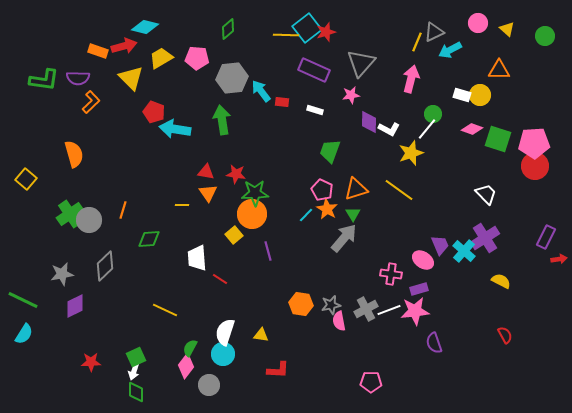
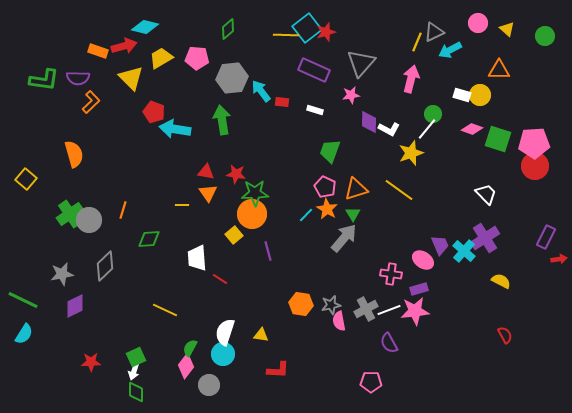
pink pentagon at (322, 190): moved 3 px right, 3 px up
purple semicircle at (434, 343): moved 45 px left; rotated 10 degrees counterclockwise
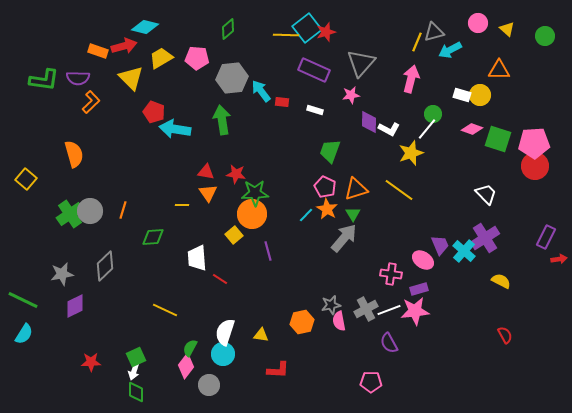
gray triangle at (434, 32): rotated 10 degrees clockwise
gray circle at (89, 220): moved 1 px right, 9 px up
green diamond at (149, 239): moved 4 px right, 2 px up
orange hexagon at (301, 304): moved 1 px right, 18 px down; rotated 20 degrees counterclockwise
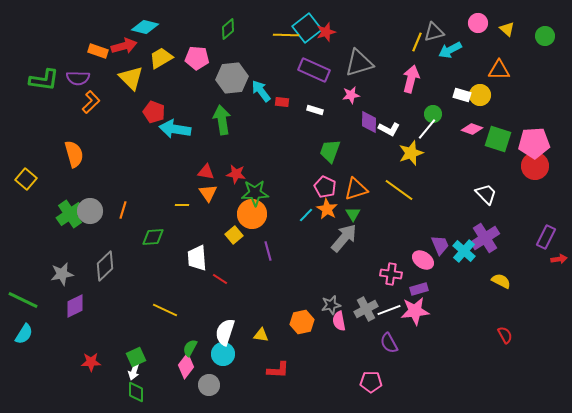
gray triangle at (361, 63): moved 2 px left; rotated 32 degrees clockwise
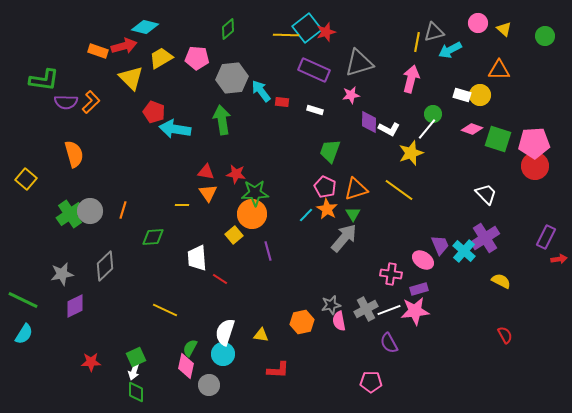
yellow triangle at (507, 29): moved 3 px left
yellow line at (417, 42): rotated 12 degrees counterclockwise
purple semicircle at (78, 78): moved 12 px left, 24 px down
pink diamond at (186, 366): rotated 25 degrees counterclockwise
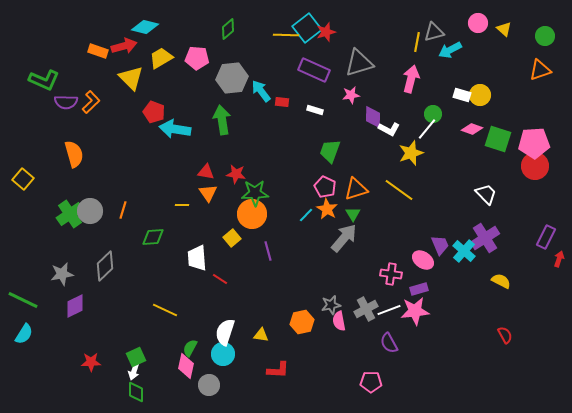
orange triangle at (499, 70): moved 41 px right; rotated 20 degrees counterclockwise
green L-shape at (44, 80): rotated 16 degrees clockwise
purple diamond at (369, 122): moved 4 px right, 5 px up
yellow square at (26, 179): moved 3 px left
yellow square at (234, 235): moved 2 px left, 3 px down
red arrow at (559, 259): rotated 63 degrees counterclockwise
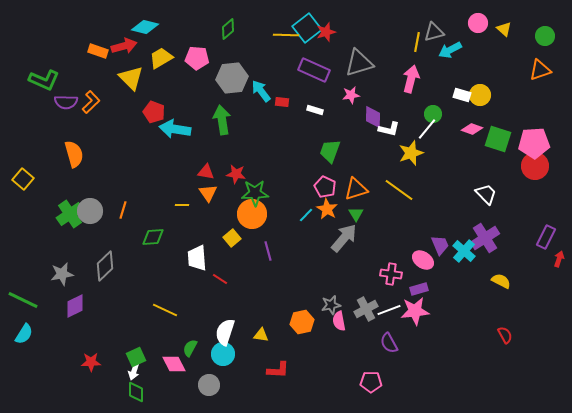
white L-shape at (389, 129): rotated 15 degrees counterclockwise
green triangle at (353, 214): moved 3 px right
pink diamond at (186, 366): moved 12 px left, 2 px up; rotated 40 degrees counterclockwise
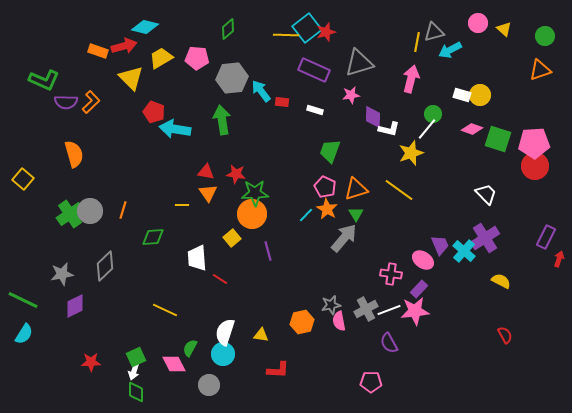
purple rectangle at (419, 289): rotated 30 degrees counterclockwise
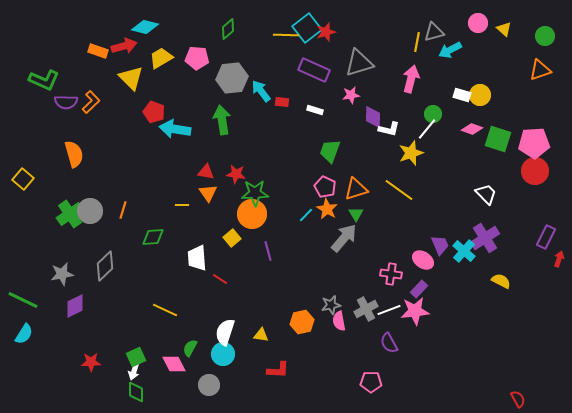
red circle at (535, 166): moved 5 px down
red semicircle at (505, 335): moved 13 px right, 64 px down
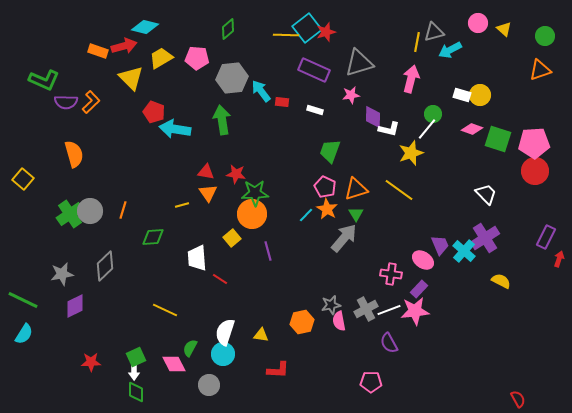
yellow line at (182, 205): rotated 16 degrees counterclockwise
white arrow at (134, 371): rotated 18 degrees counterclockwise
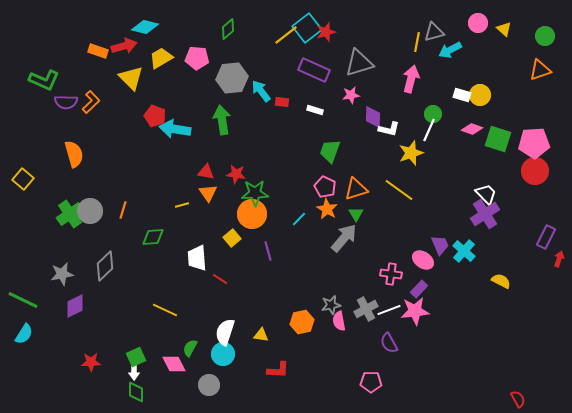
yellow line at (286, 35): rotated 40 degrees counterclockwise
red pentagon at (154, 112): moved 1 px right, 4 px down
white line at (427, 129): moved 2 px right, 1 px down; rotated 15 degrees counterclockwise
cyan line at (306, 215): moved 7 px left, 4 px down
purple cross at (485, 238): moved 24 px up
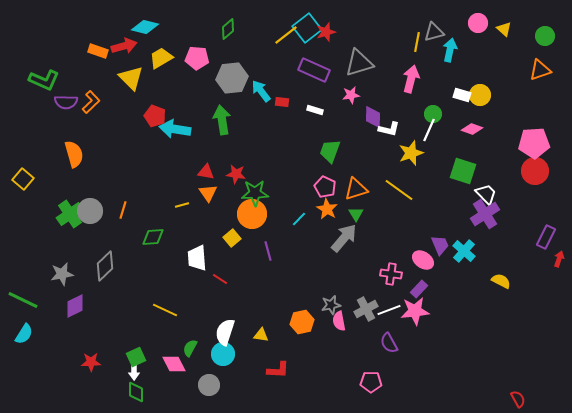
cyan arrow at (450, 50): rotated 130 degrees clockwise
green square at (498, 139): moved 35 px left, 32 px down
